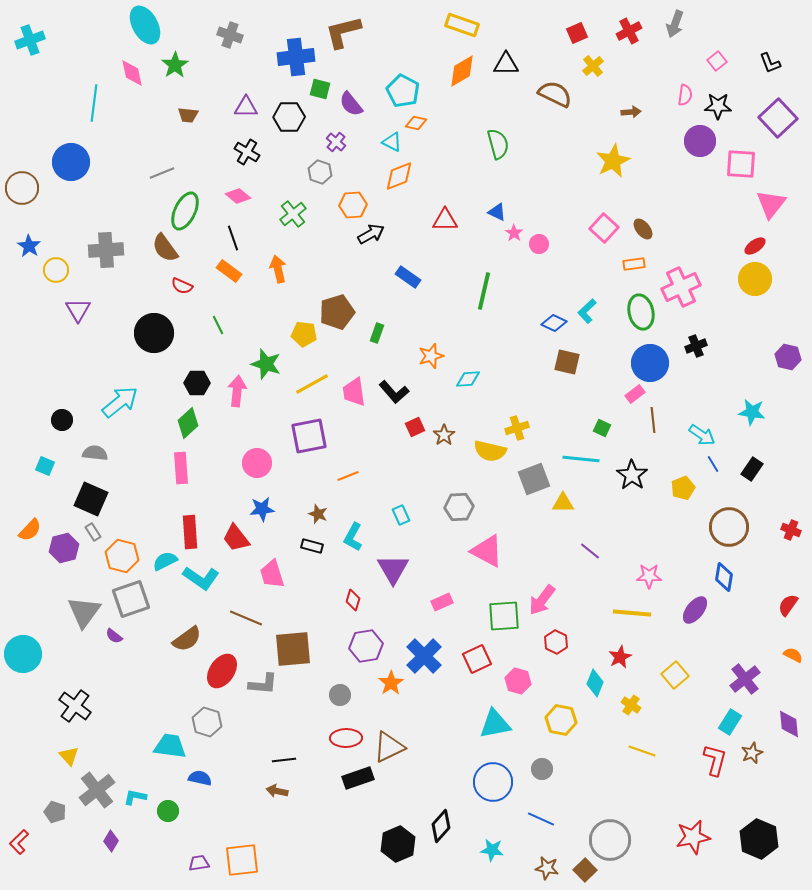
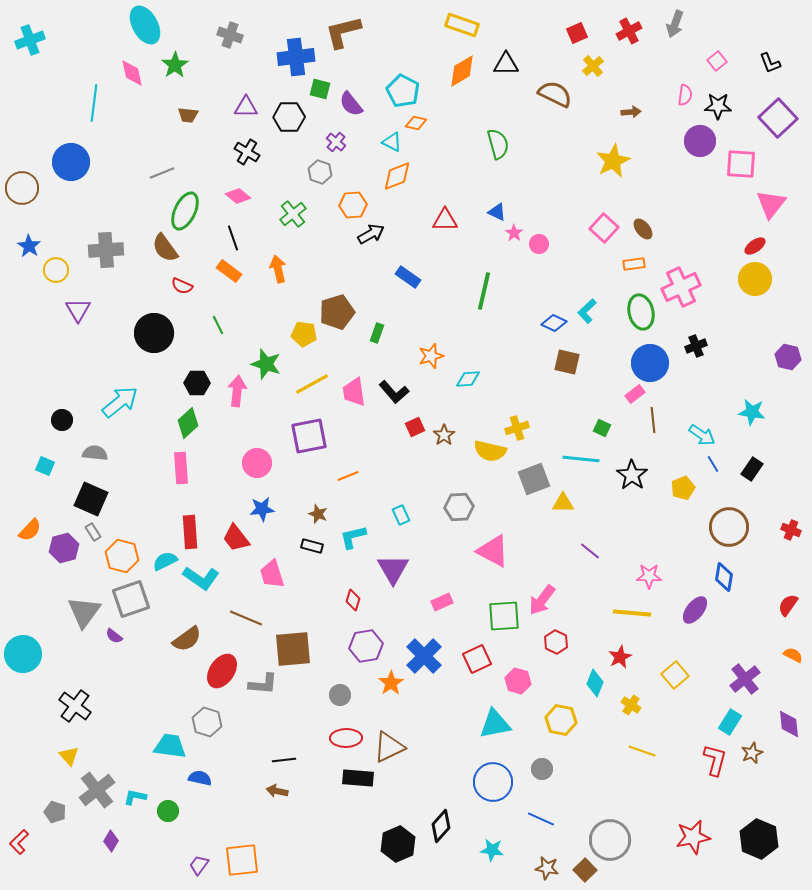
orange diamond at (399, 176): moved 2 px left
cyan L-shape at (353, 537): rotated 48 degrees clockwise
pink triangle at (487, 551): moved 6 px right
black rectangle at (358, 778): rotated 24 degrees clockwise
purple trapezoid at (199, 863): moved 2 px down; rotated 45 degrees counterclockwise
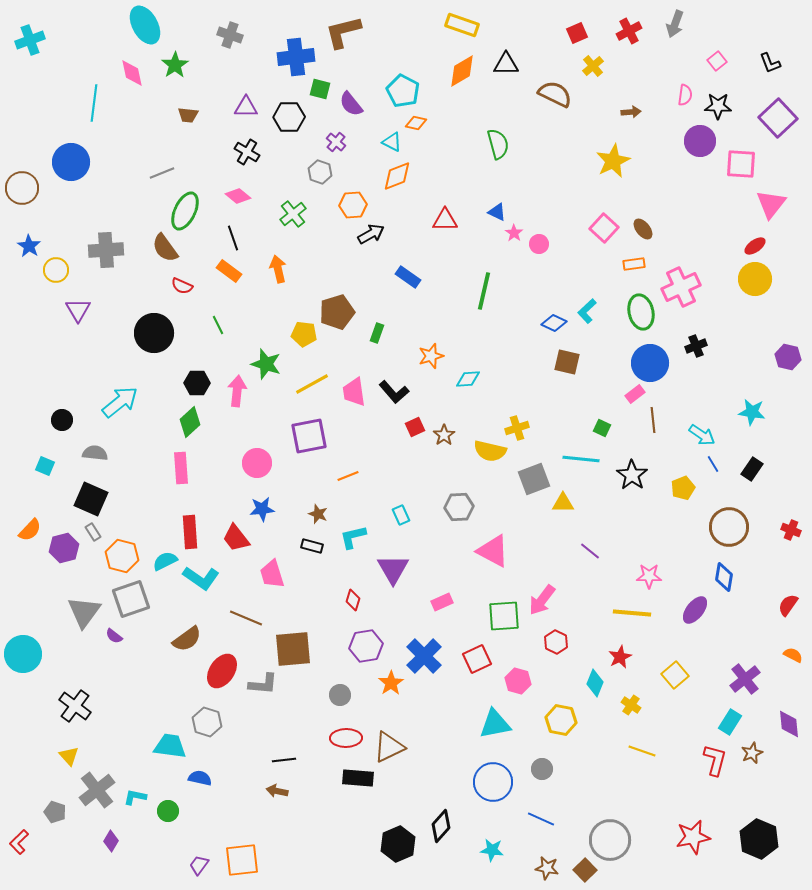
green diamond at (188, 423): moved 2 px right, 1 px up
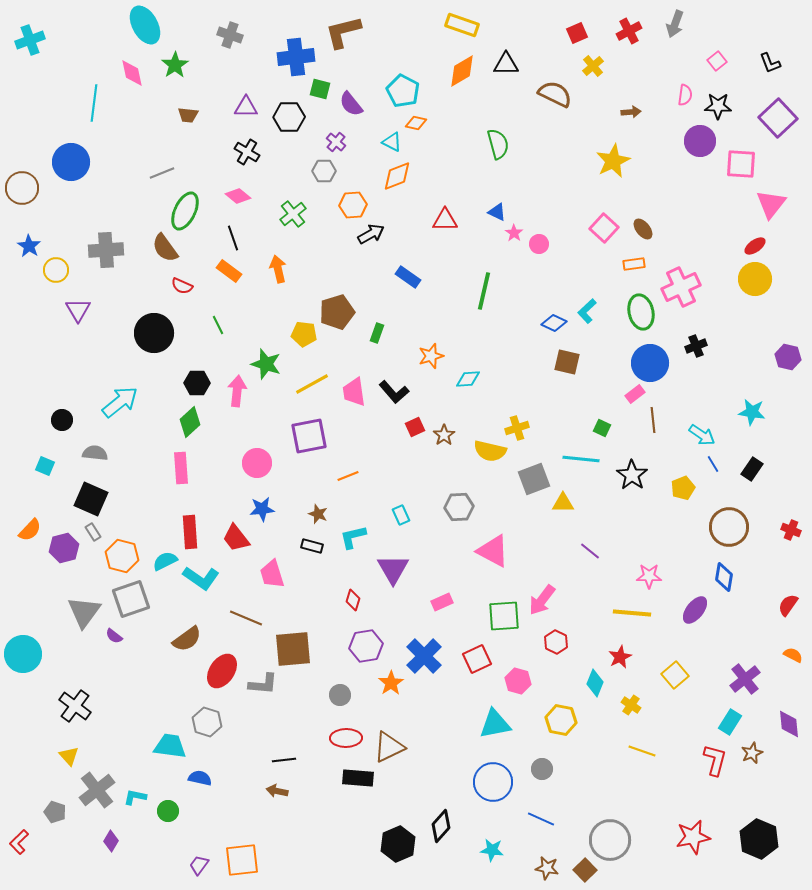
gray hexagon at (320, 172): moved 4 px right, 1 px up; rotated 20 degrees counterclockwise
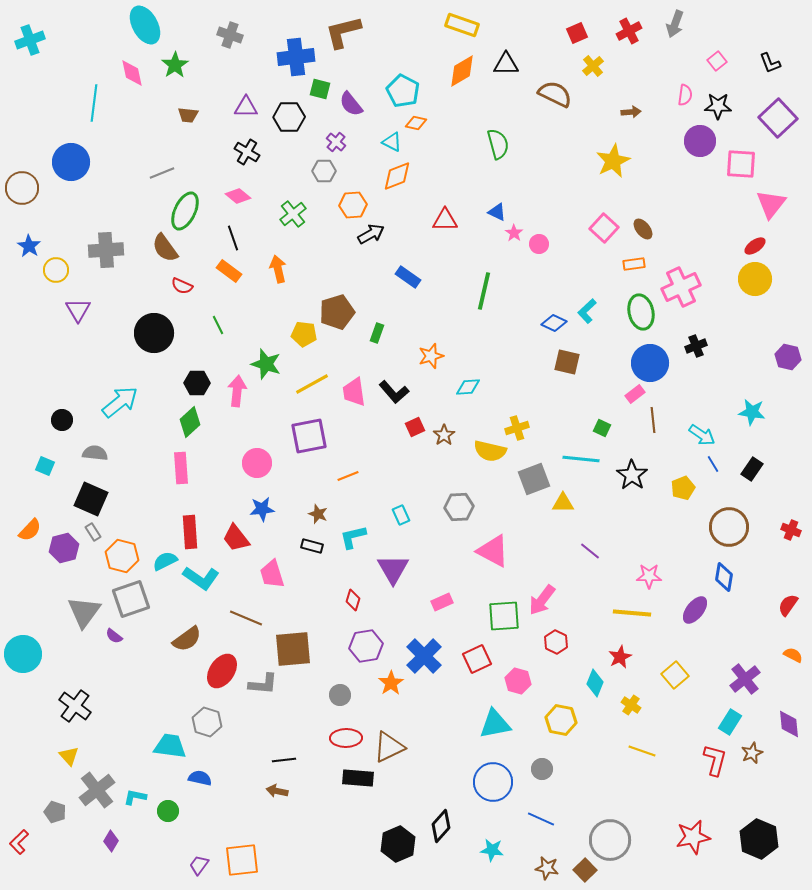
cyan diamond at (468, 379): moved 8 px down
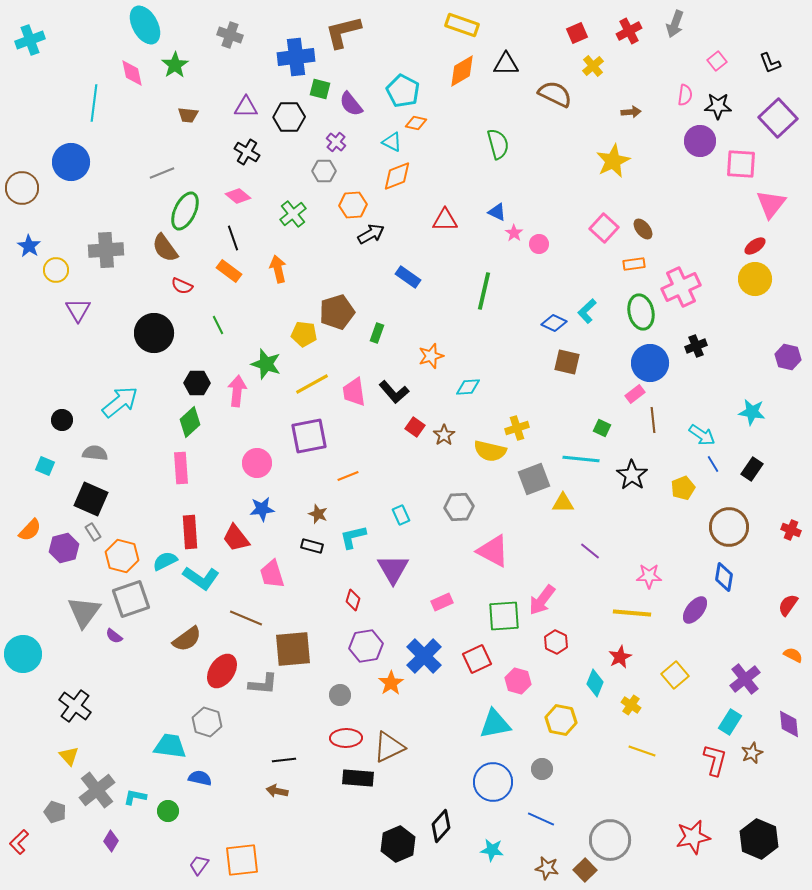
red square at (415, 427): rotated 30 degrees counterclockwise
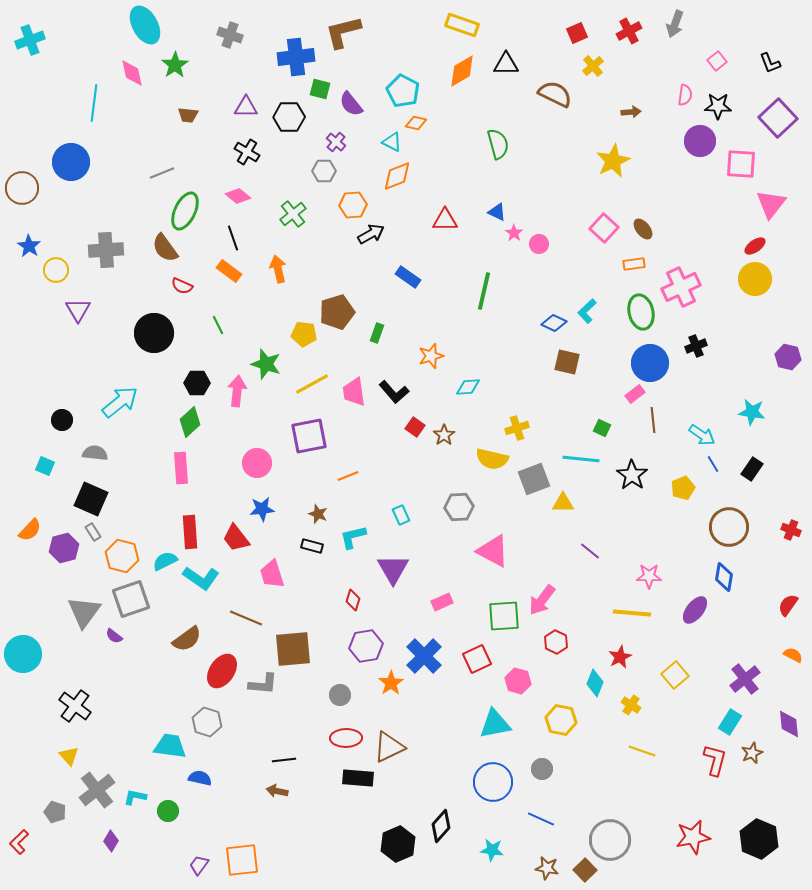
yellow semicircle at (490, 451): moved 2 px right, 8 px down
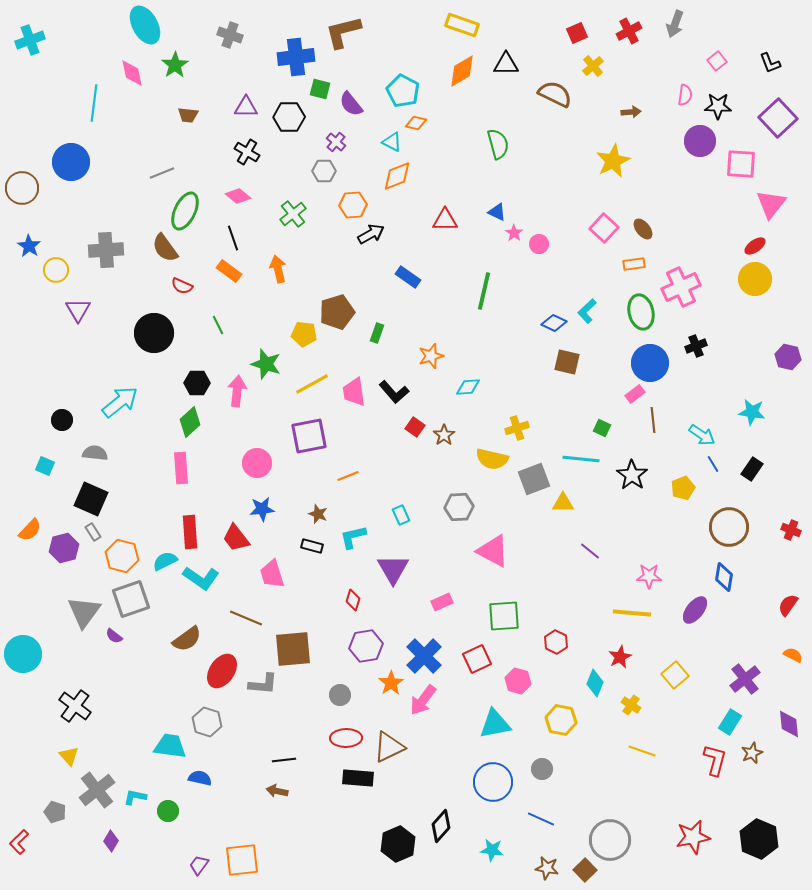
pink arrow at (542, 600): moved 119 px left, 100 px down
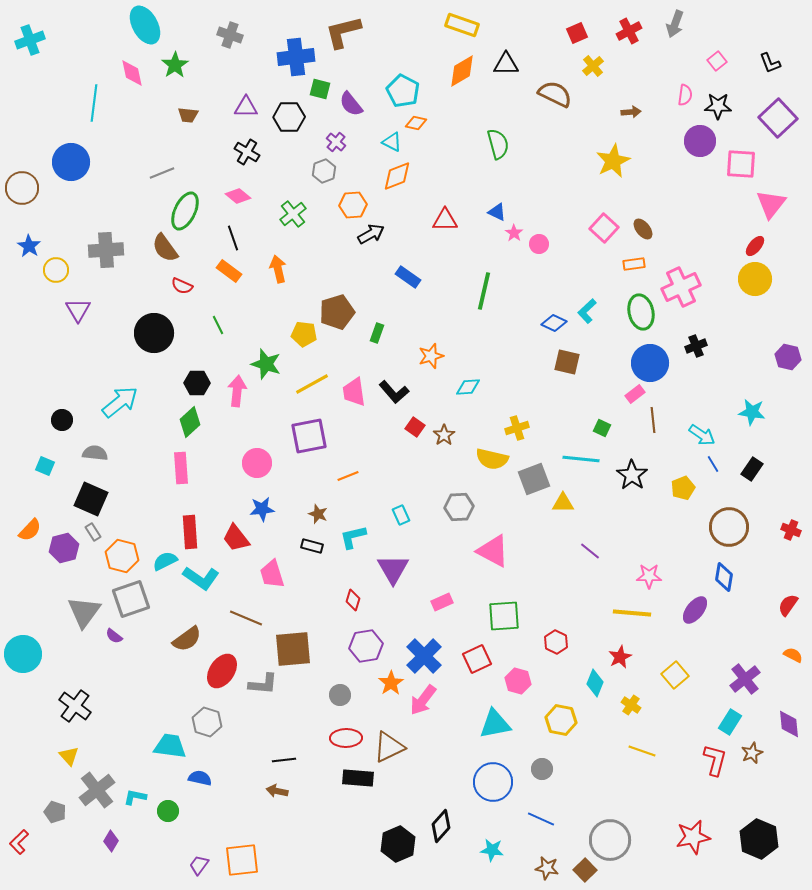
gray hexagon at (324, 171): rotated 20 degrees counterclockwise
red ellipse at (755, 246): rotated 15 degrees counterclockwise
